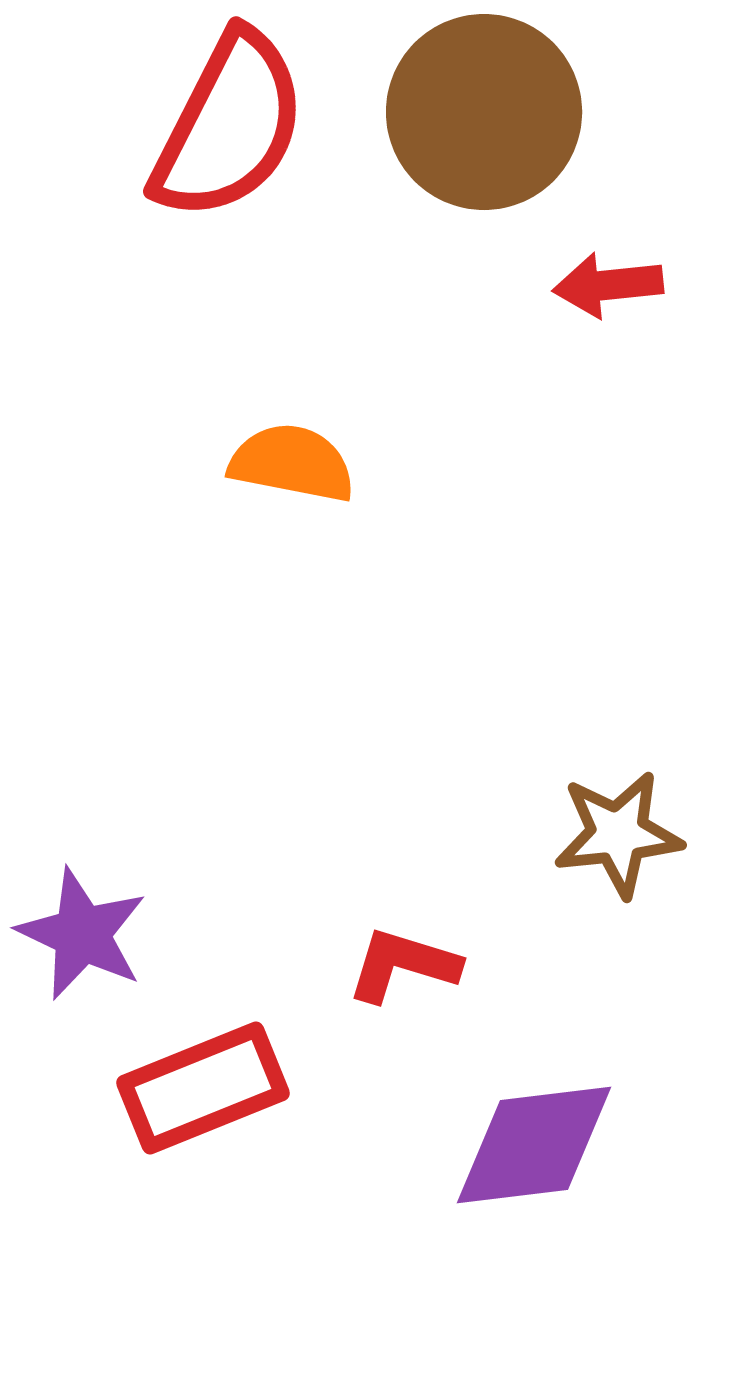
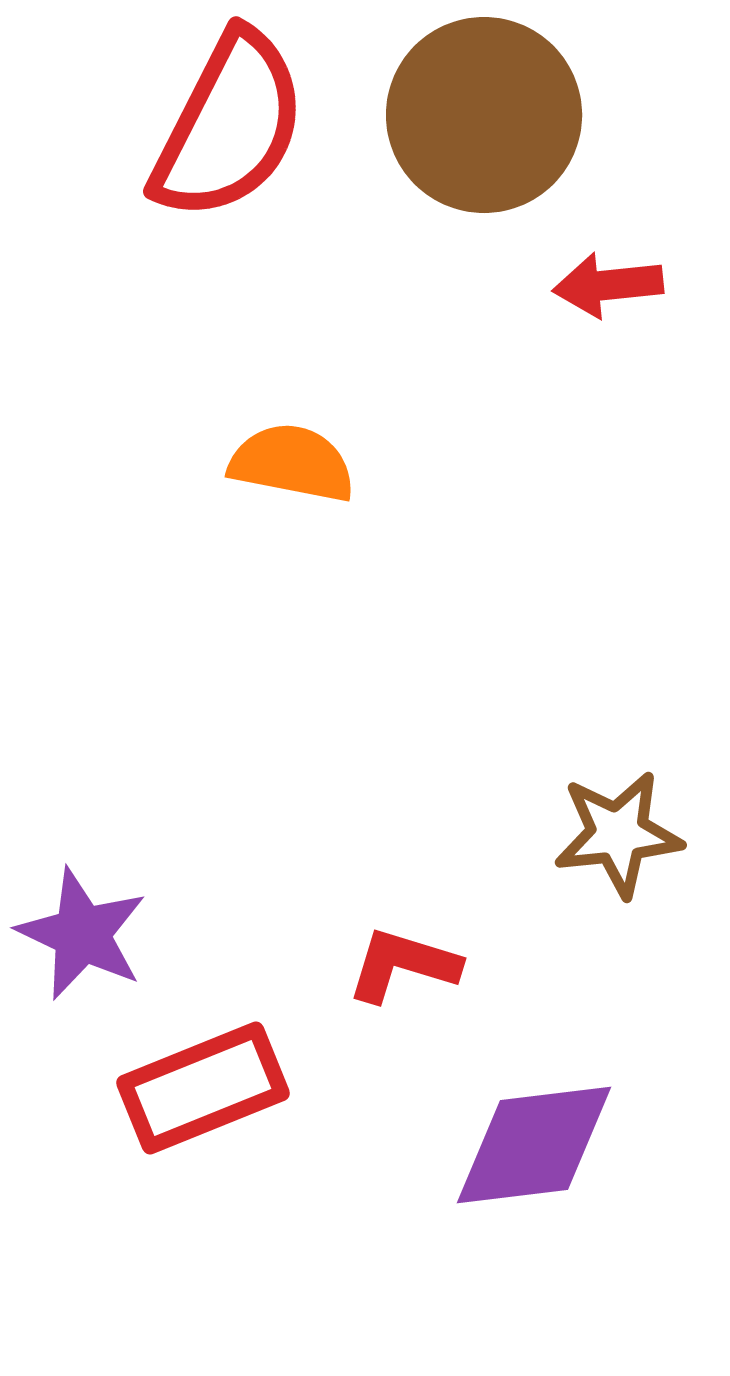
brown circle: moved 3 px down
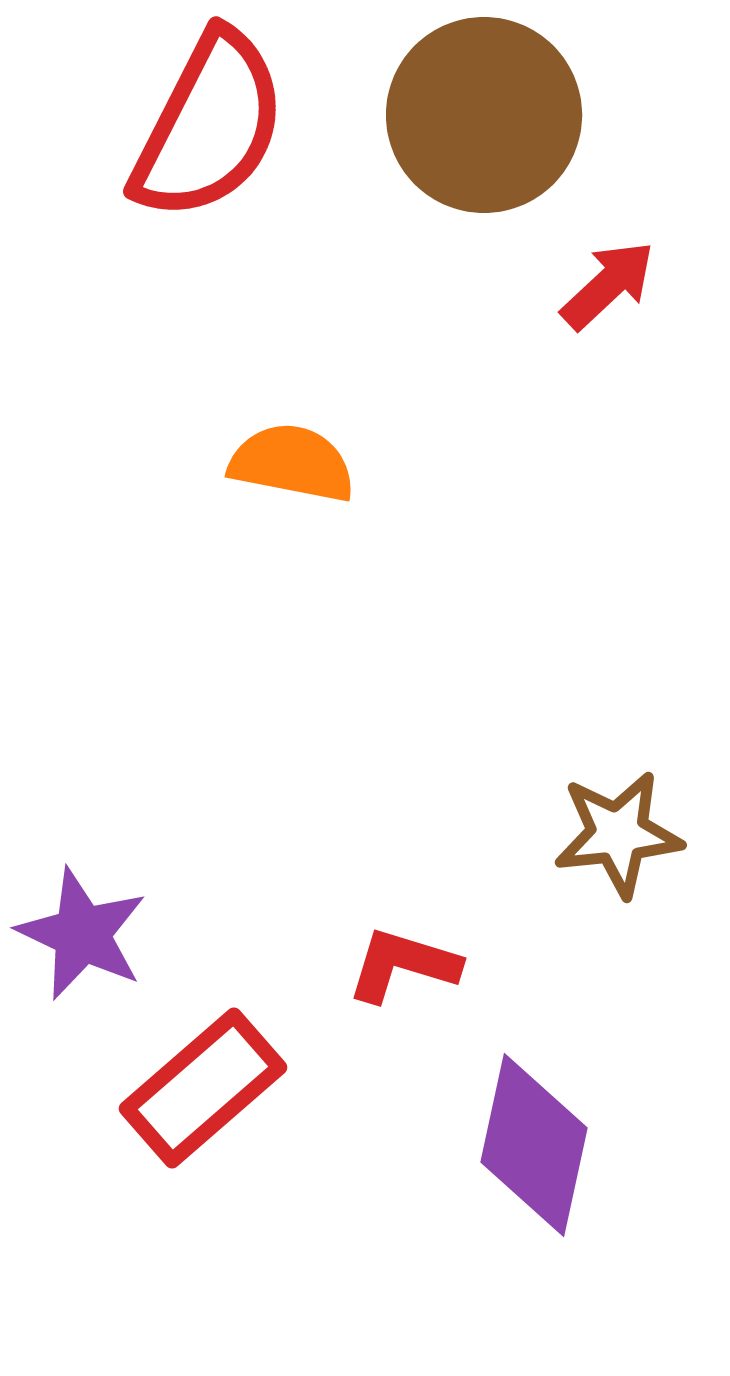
red semicircle: moved 20 px left
red arrow: rotated 143 degrees clockwise
red rectangle: rotated 19 degrees counterclockwise
purple diamond: rotated 71 degrees counterclockwise
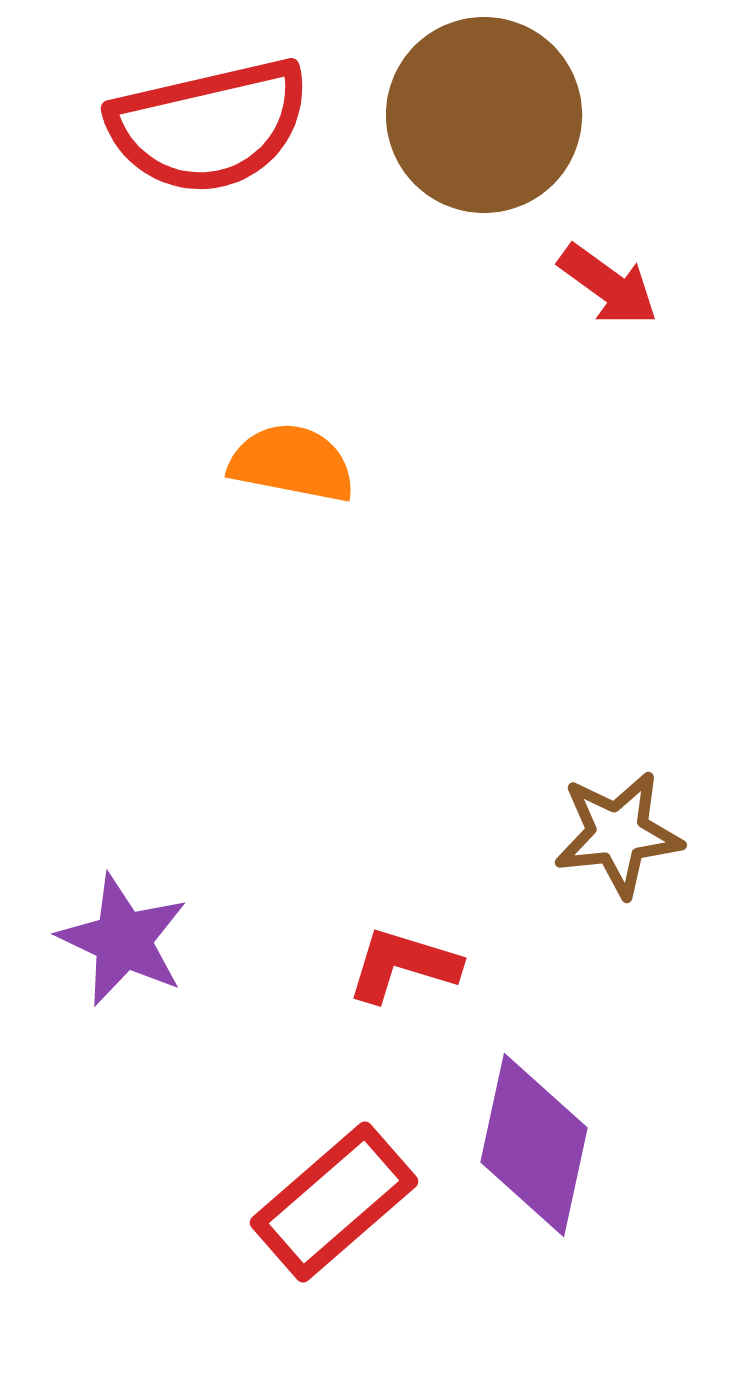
red semicircle: rotated 50 degrees clockwise
red arrow: rotated 79 degrees clockwise
purple star: moved 41 px right, 6 px down
red rectangle: moved 131 px right, 114 px down
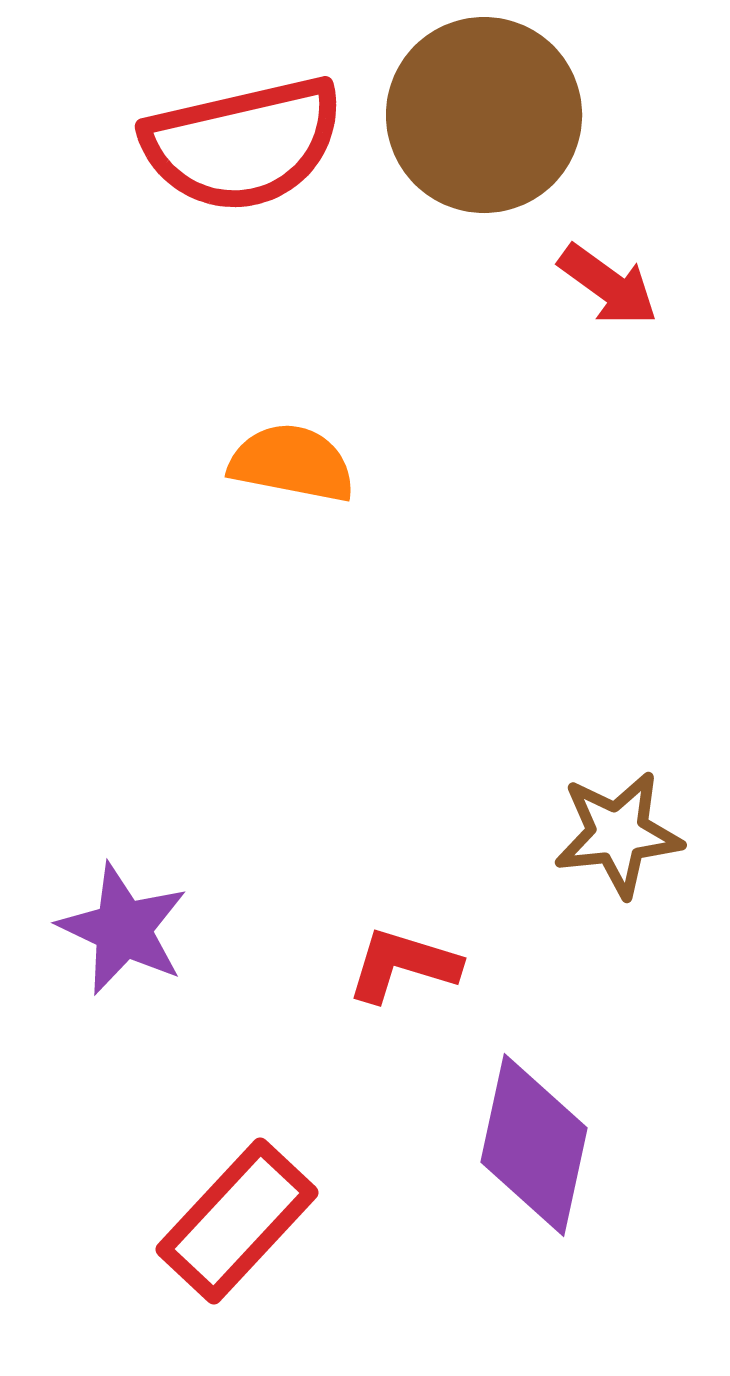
red semicircle: moved 34 px right, 18 px down
purple star: moved 11 px up
red rectangle: moved 97 px left, 19 px down; rotated 6 degrees counterclockwise
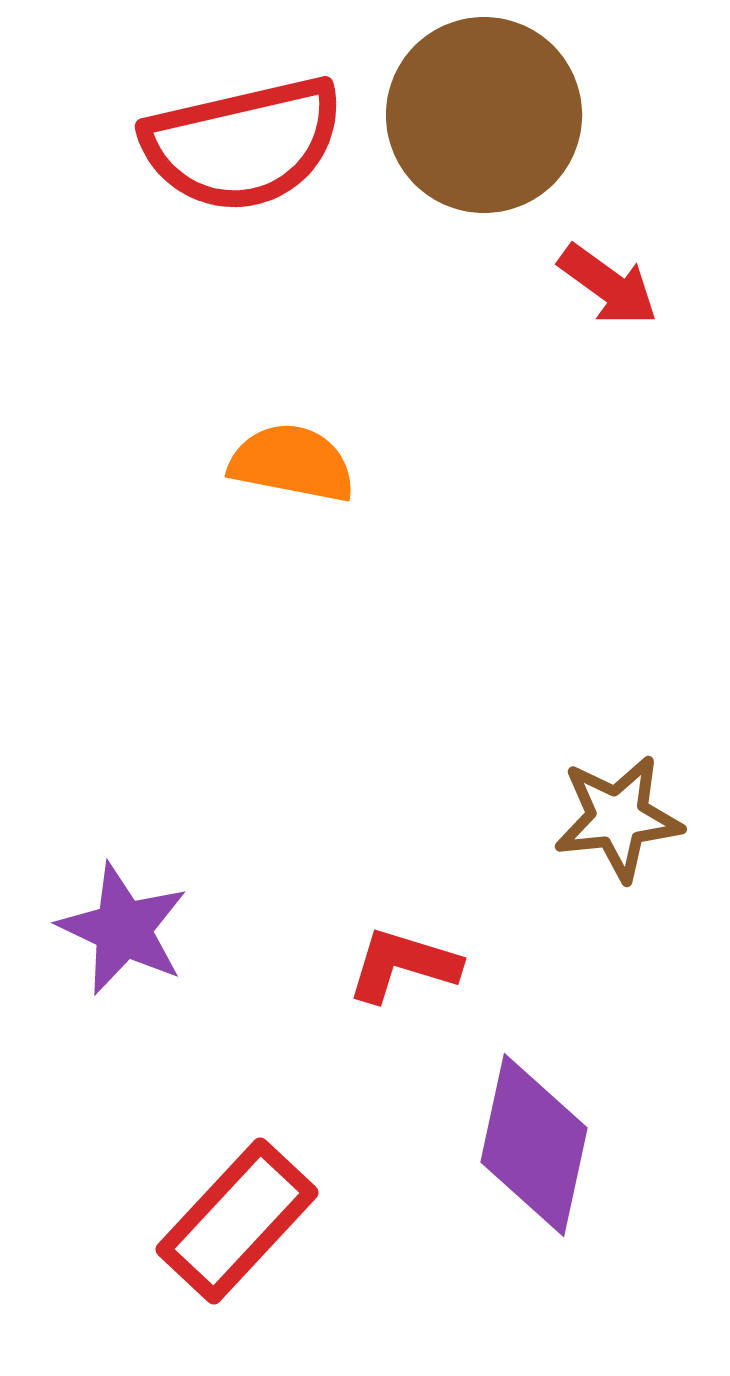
brown star: moved 16 px up
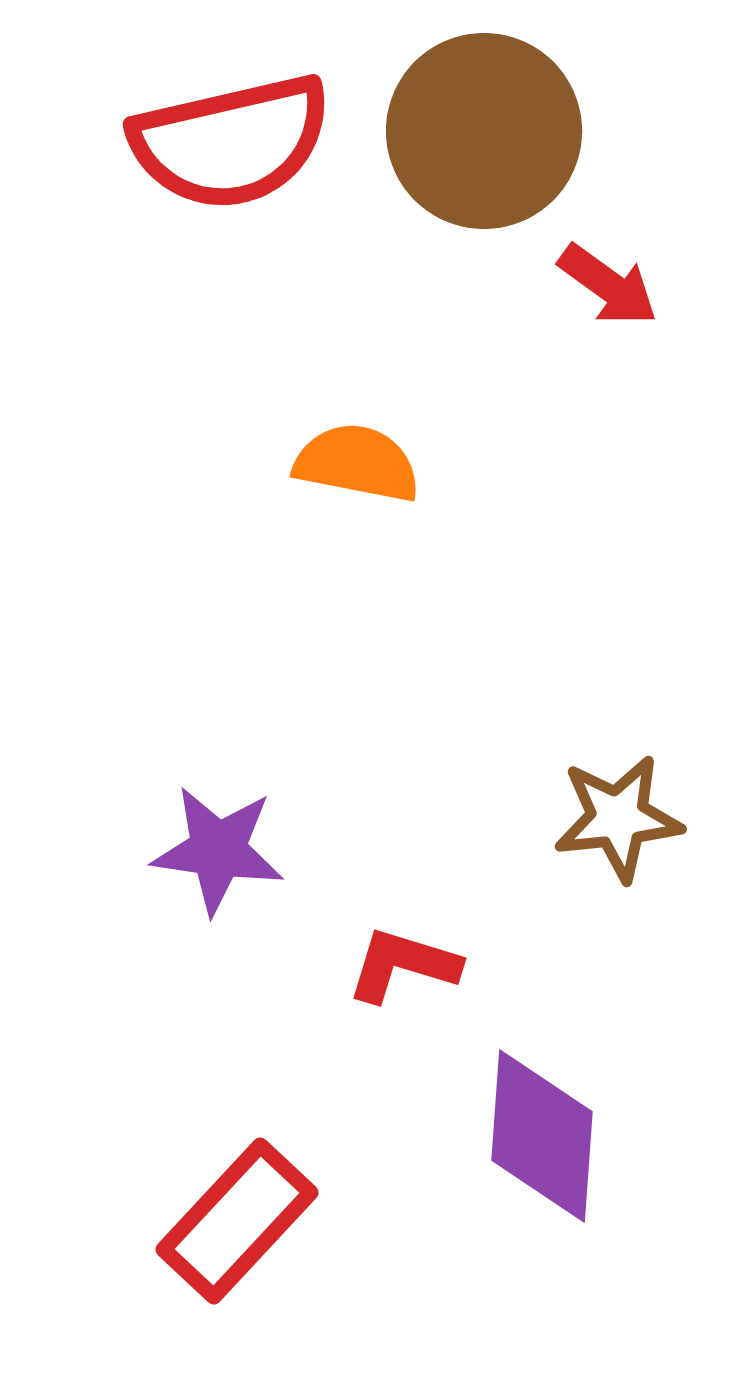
brown circle: moved 16 px down
red semicircle: moved 12 px left, 2 px up
orange semicircle: moved 65 px right
purple star: moved 95 px right, 79 px up; rotated 17 degrees counterclockwise
purple diamond: moved 8 px right, 9 px up; rotated 8 degrees counterclockwise
